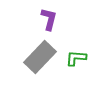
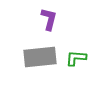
gray rectangle: rotated 40 degrees clockwise
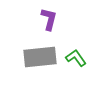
green L-shape: rotated 50 degrees clockwise
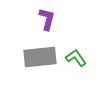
purple L-shape: moved 2 px left
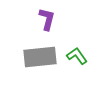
green L-shape: moved 1 px right, 2 px up
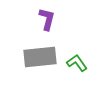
green L-shape: moved 7 px down
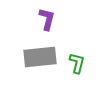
green L-shape: rotated 50 degrees clockwise
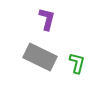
gray rectangle: rotated 32 degrees clockwise
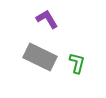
purple L-shape: rotated 45 degrees counterclockwise
